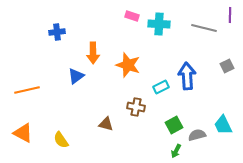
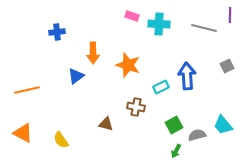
cyan trapezoid: rotated 15 degrees counterclockwise
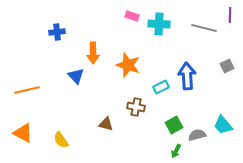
blue triangle: rotated 36 degrees counterclockwise
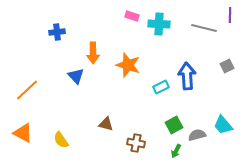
orange line: rotated 30 degrees counterclockwise
brown cross: moved 36 px down
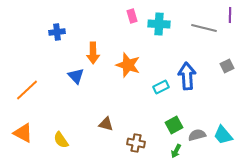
pink rectangle: rotated 56 degrees clockwise
cyan trapezoid: moved 10 px down
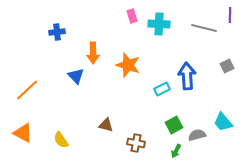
cyan rectangle: moved 1 px right, 2 px down
brown triangle: moved 1 px down
cyan trapezoid: moved 13 px up
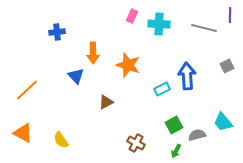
pink rectangle: rotated 40 degrees clockwise
brown triangle: moved 23 px up; rotated 42 degrees counterclockwise
brown cross: rotated 18 degrees clockwise
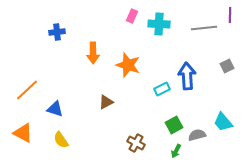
gray line: rotated 20 degrees counterclockwise
blue triangle: moved 21 px left, 33 px down; rotated 30 degrees counterclockwise
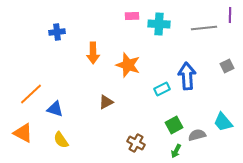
pink rectangle: rotated 64 degrees clockwise
orange line: moved 4 px right, 4 px down
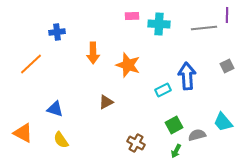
purple line: moved 3 px left
cyan rectangle: moved 1 px right, 1 px down
orange line: moved 30 px up
